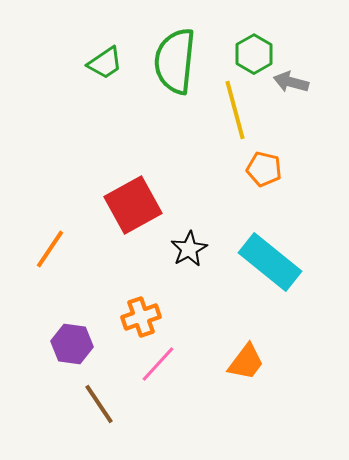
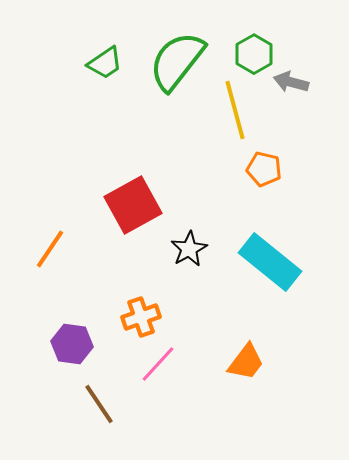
green semicircle: moved 2 px right; rotated 32 degrees clockwise
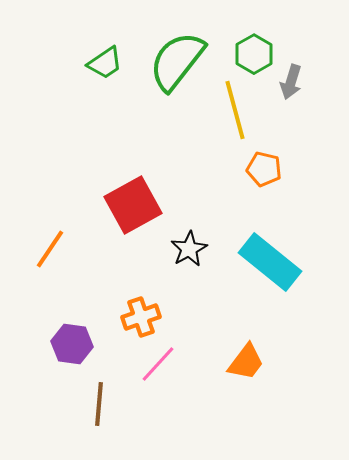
gray arrow: rotated 88 degrees counterclockwise
brown line: rotated 39 degrees clockwise
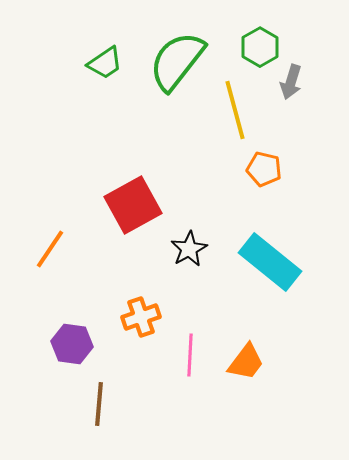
green hexagon: moved 6 px right, 7 px up
pink line: moved 32 px right, 9 px up; rotated 39 degrees counterclockwise
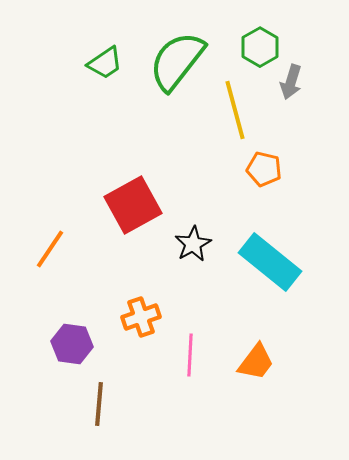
black star: moved 4 px right, 5 px up
orange trapezoid: moved 10 px right
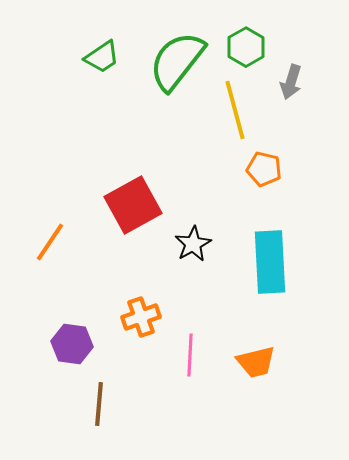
green hexagon: moved 14 px left
green trapezoid: moved 3 px left, 6 px up
orange line: moved 7 px up
cyan rectangle: rotated 48 degrees clockwise
orange trapezoid: rotated 39 degrees clockwise
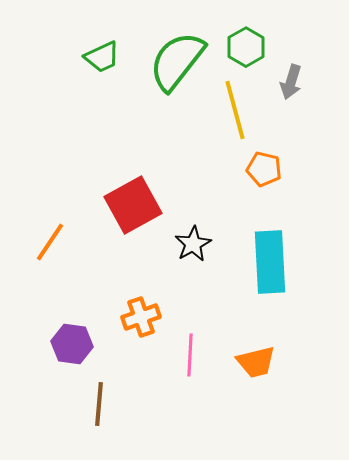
green trapezoid: rotated 9 degrees clockwise
